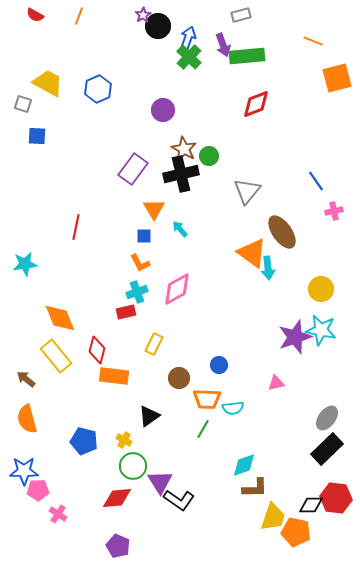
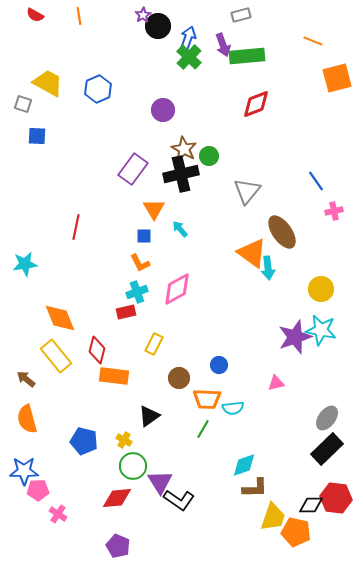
orange line at (79, 16): rotated 30 degrees counterclockwise
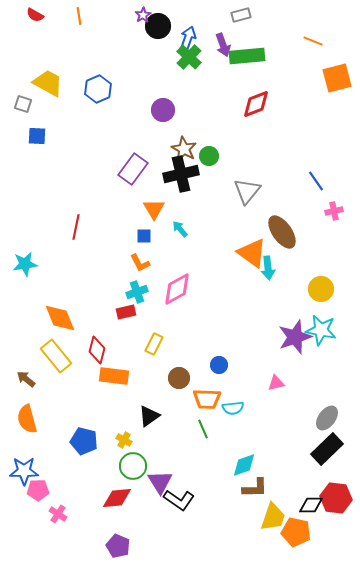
green line at (203, 429): rotated 54 degrees counterclockwise
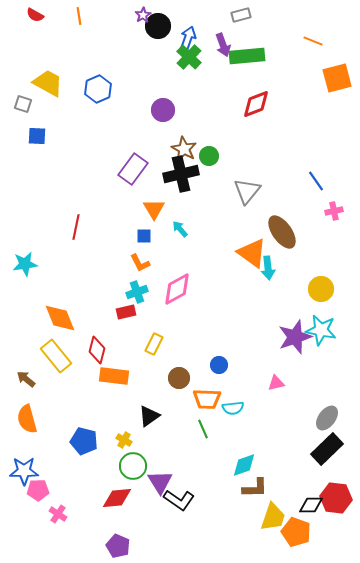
orange pentagon at (296, 532): rotated 8 degrees clockwise
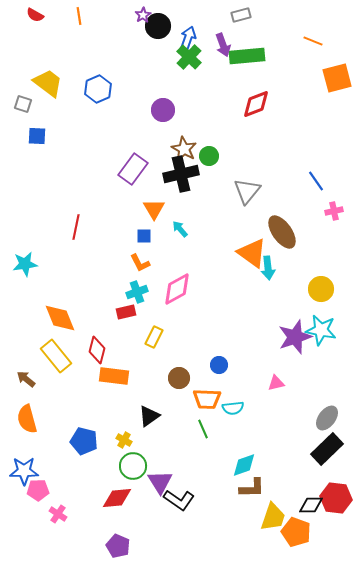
yellow trapezoid at (48, 83): rotated 8 degrees clockwise
yellow rectangle at (154, 344): moved 7 px up
brown L-shape at (255, 488): moved 3 px left
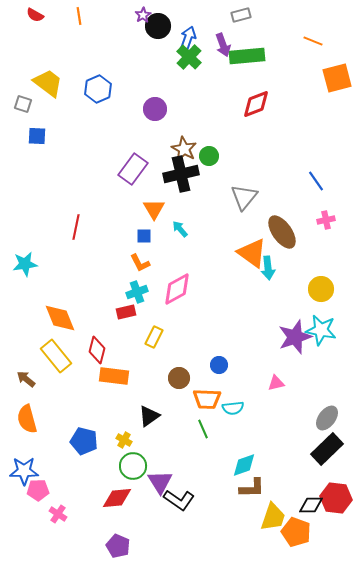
purple circle at (163, 110): moved 8 px left, 1 px up
gray triangle at (247, 191): moved 3 px left, 6 px down
pink cross at (334, 211): moved 8 px left, 9 px down
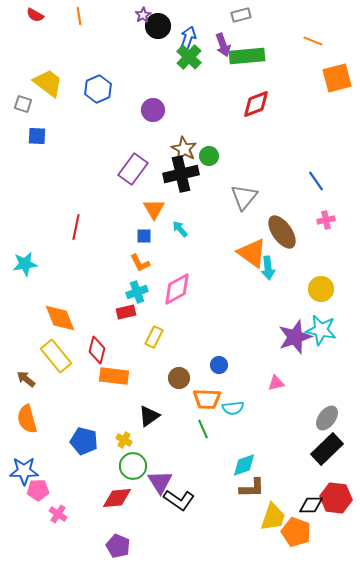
purple circle at (155, 109): moved 2 px left, 1 px down
